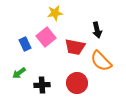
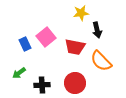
yellow star: moved 26 px right
red circle: moved 2 px left
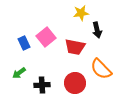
blue rectangle: moved 1 px left, 1 px up
orange semicircle: moved 8 px down
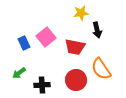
orange semicircle: rotated 10 degrees clockwise
red circle: moved 1 px right, 3 px up
